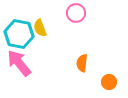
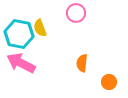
pink arrow: moved 2 px right; rotated 24 degrees counterclockwise
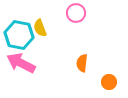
cyan hexagon: moved 1 px down
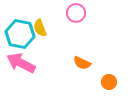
cyan hexagon: moved 1 px right, 1 px up
orange semicircle: rotated 72 degrees counterclockwise
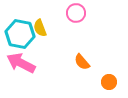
orange semicircle: moved 1 px up; rotated 24 degrees clockwise
